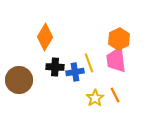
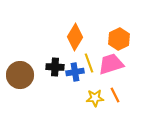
orange diamond: moved 30 px right
pink trapezoid: moved 5 px left, 4 px down; rotated 80 degrees clockwise
brown circle: moved 1 px right, 5 px up
yellow star: rotated 30 degrees clockwise
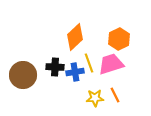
orange diamond: rotated 16 degrees clockwise
brown circle: moved 3 px right
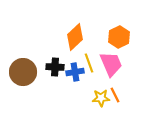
orange hexagon: moved 2 px up
pink trapezoid: rotated 84 degrees clockwise
brown circle: moved 3 px up
yellow star: moved 6 px right
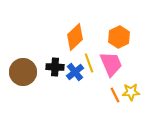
blue cross: rotated 30 degrees counterclockwise
yellow star: moved 30 px right, 6 px up
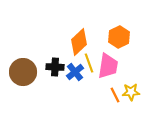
orange diamond: moved 4 px right, 5 px down
pink trapezoid: moved 3 px left, 2 px down; rotated 32 degrees clockwise
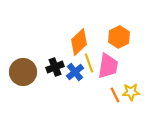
black cross: rotated 24 degrees counterclockwise
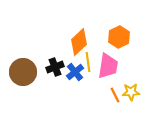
yellow line: moved 1 px left, 1 px up; rotated 12 degrees clockwise
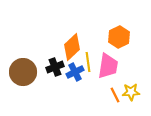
orange diamond: moved 7 px left, 5 px down
blue cross: rotated 12 degrees clockwise
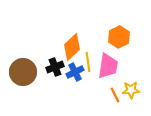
yellow star: moved 2 px up
